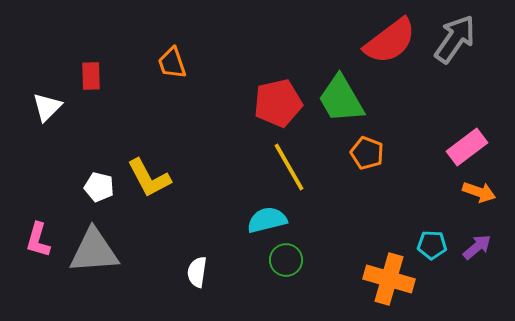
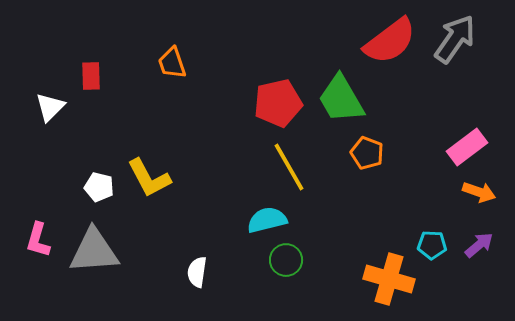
white triangle: moved 3 px right
purple arrow: moved 2 px right, 2 px up
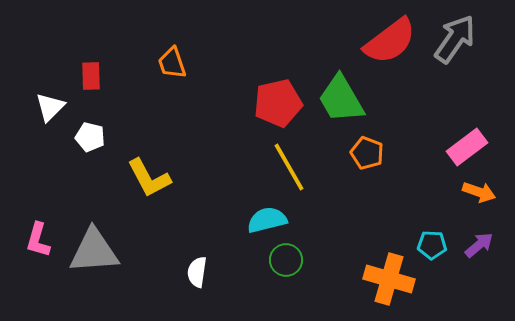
white pentagon: moved 9 px left, 50 px up
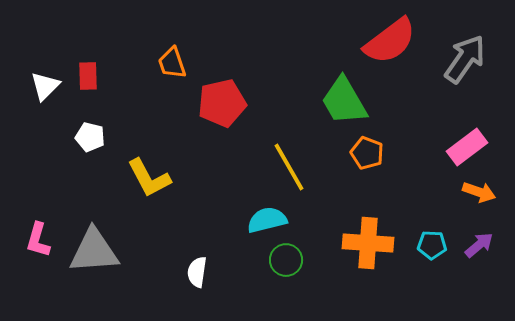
gray arrow: moved 10 px right, 20 px down
red rectangle: moved 3 px left
green trapezoid: moved 3 px right, 2 px down
red pentagon: moved 56 px left
white triangle: moved 5 px left, 21 px up
orange cross: moved 21 px left, 36 px up; rotated 12 degrees counterclockwise
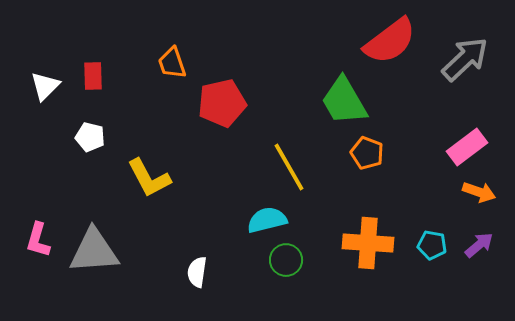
gray arrow: rotated 12 degrees clockwise
red rectangle: moved 5 px right
cyan pentagon: rotated 8 degrees clockwise
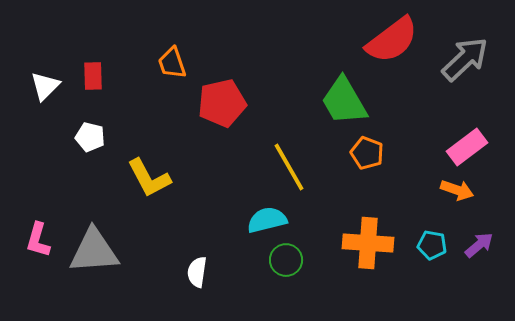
red semicircle: moved 2 px right, 1 px up
orange arrow: moved 22 px left, 2 px up
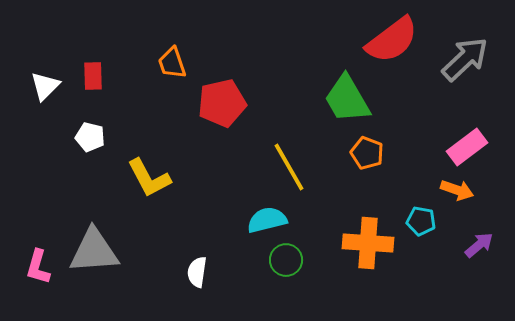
green trapezoid: moved 3 px right, 2 px up
pink L-shape: moved 27 px down
cyan pentagon: moved 11 px left, 24 px up
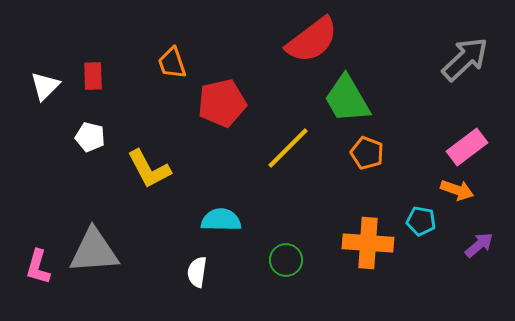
red semicircle: moved 80 px left
yellow line: moved 1 px left, 19 px up; rotated 75 degrees clockwise
yellow L-shape: moved 9 px up
cyan semicircle: moved 46 px left; rotated 15 degrees clockwise
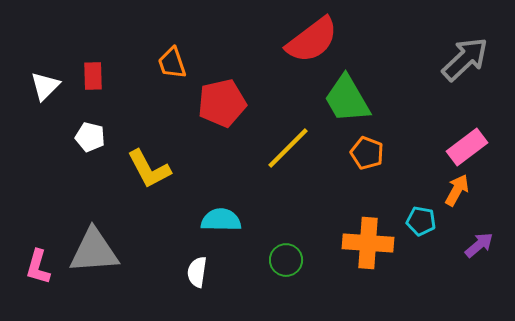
orange arrow: rotated 80 degrees counterclockwise
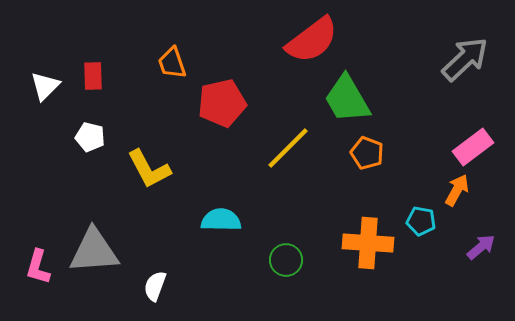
pink rectangle: moved 6 px right
purple arrow: moved 2 px right, 2 px down
white semicircle: moved 42 px left, 14 px down; rotated 12 degrees clockwise
